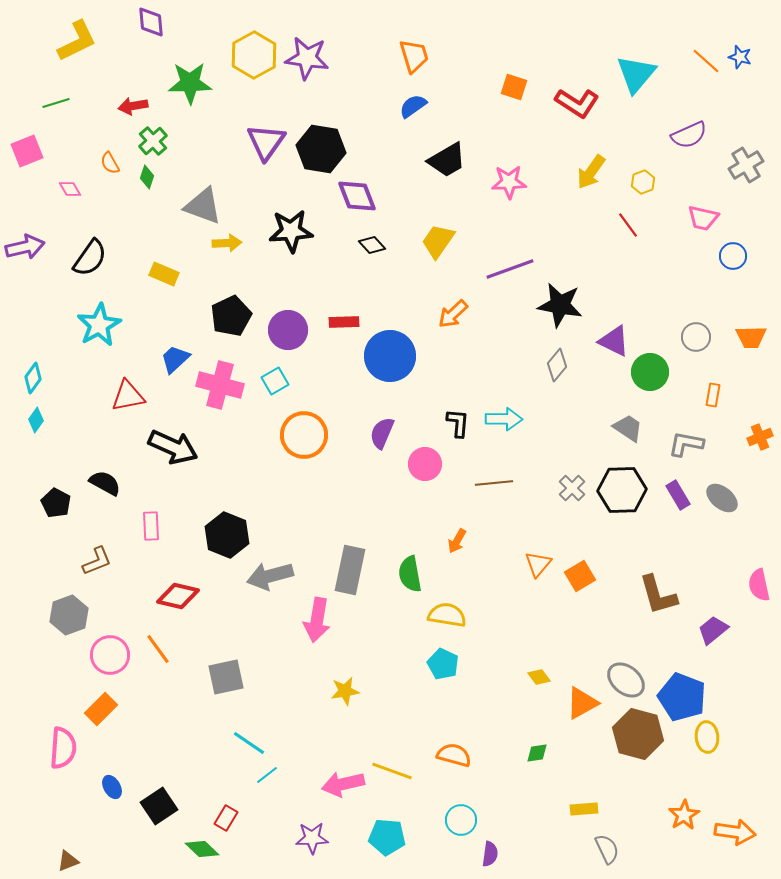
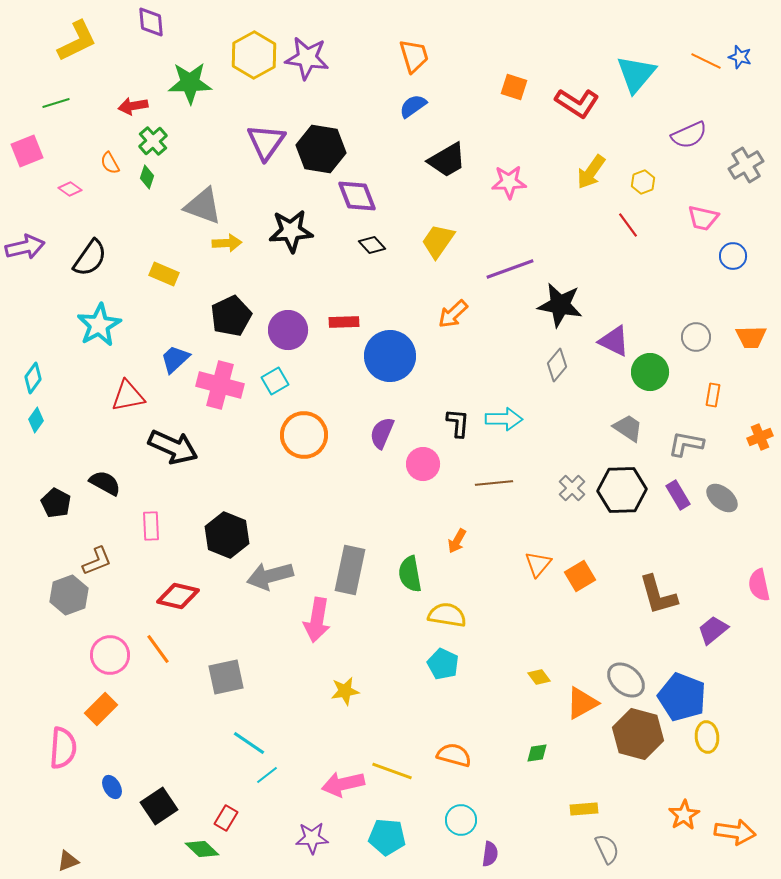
orange line at (706, 61): rotated 16 degrees counterclockwise
pink diamond at (70, 189): rotated 25 degrees counterclockwise
pink circle at (425, 464): moved 2 px left
gray hexagon at (69, 615): moved 20 px up
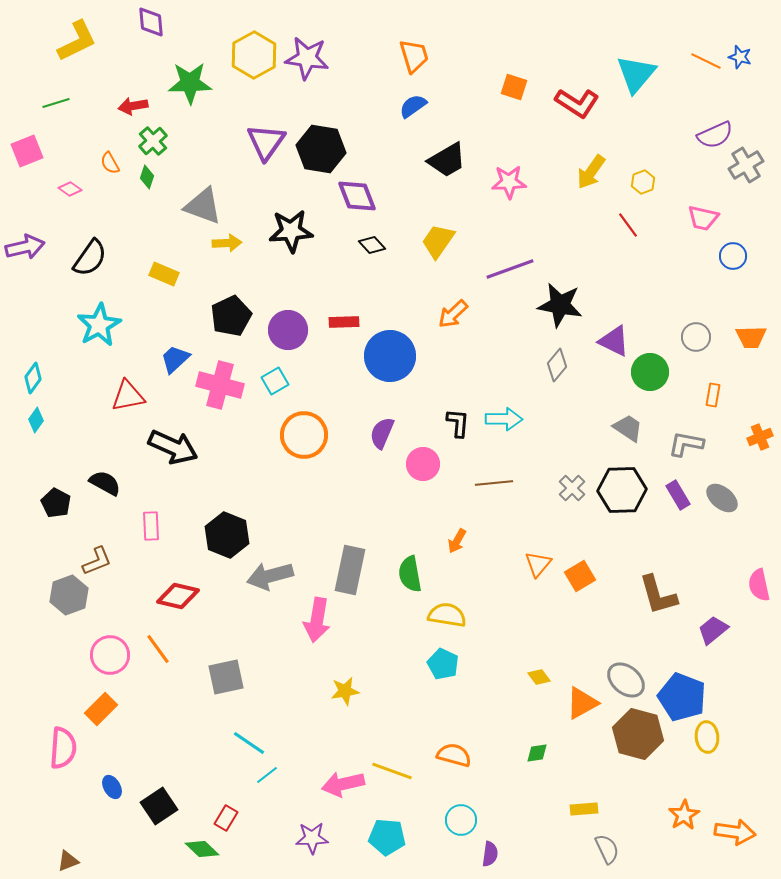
purple semicircle at (689, 135): moved 26 px right
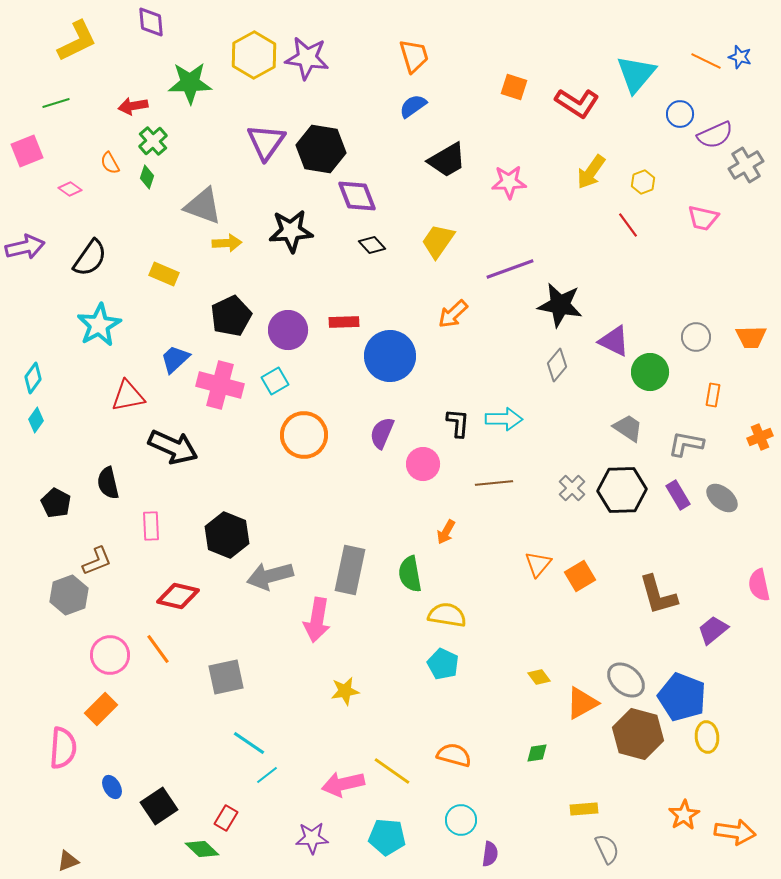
blue circle at (733, 256): moved 53 px left, 142 px up
black semicircle at (105, 483): moved 3 px right; rotated 132 degrees counterclockwise
orange arrow at (457, 541): moved 11 px left, 9 px up
yellow line at (392, 771): rotated 15 degrees clockwise
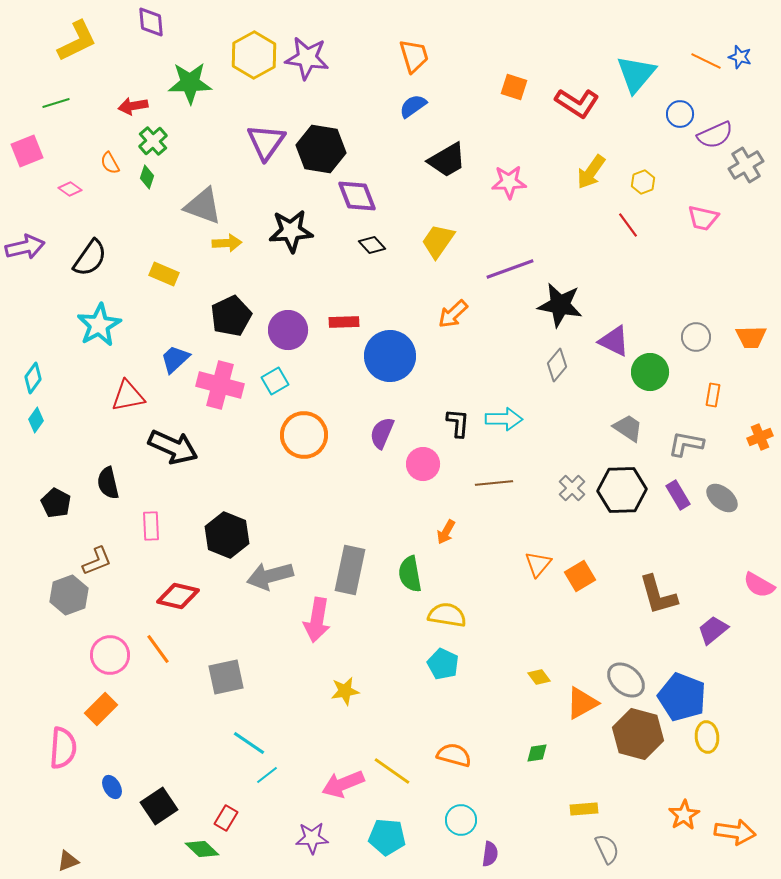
pink semicircle at (759, 585): rotated 48 degrees counterclockwise
pink arrow at (343, 784): rotated 9 degrees counterclockwise
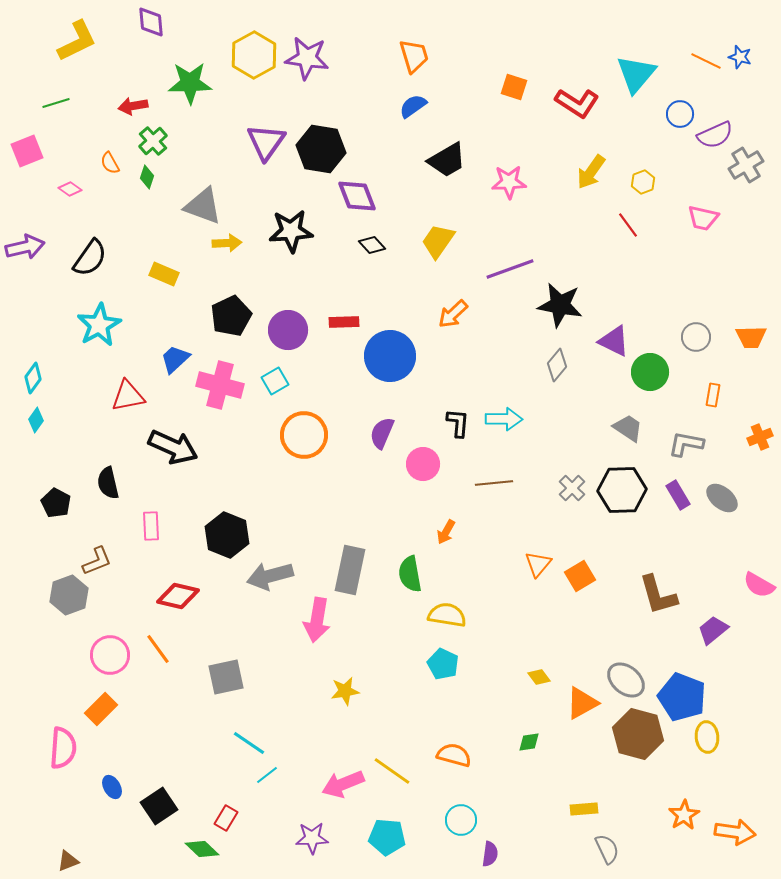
green diamond at (537, 753): moved 8 px left, 11 px up
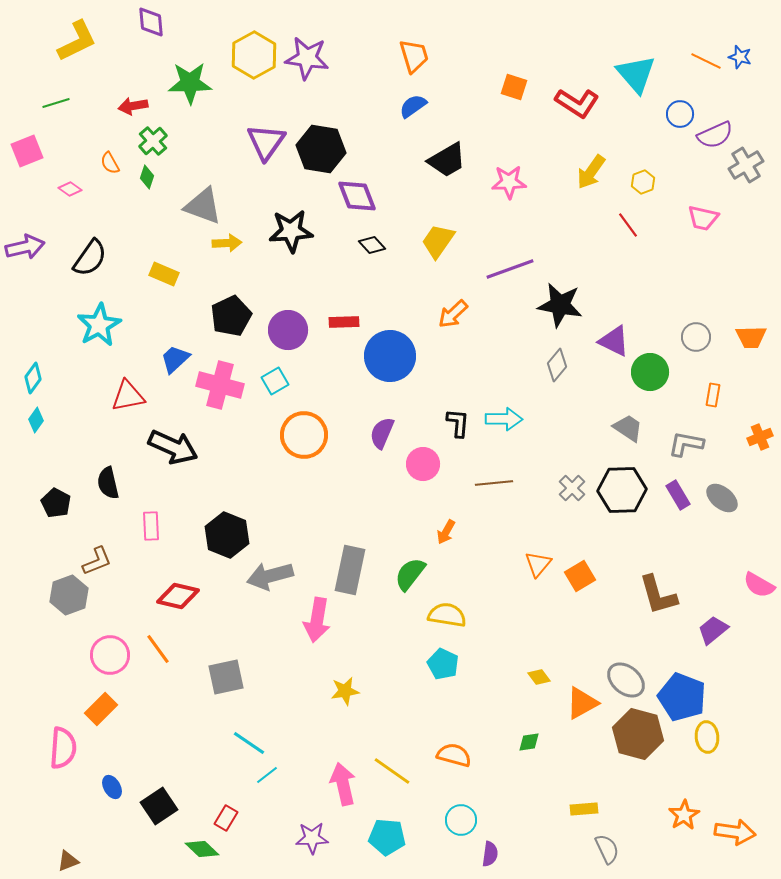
cyan triangle at (636, 74): rotated 21 degrees counterclockwise
green semicircle at (410, 574): rotated 48 degrees clockwise
pink arrow at (343, 784): rotated 99 degrees clockwise
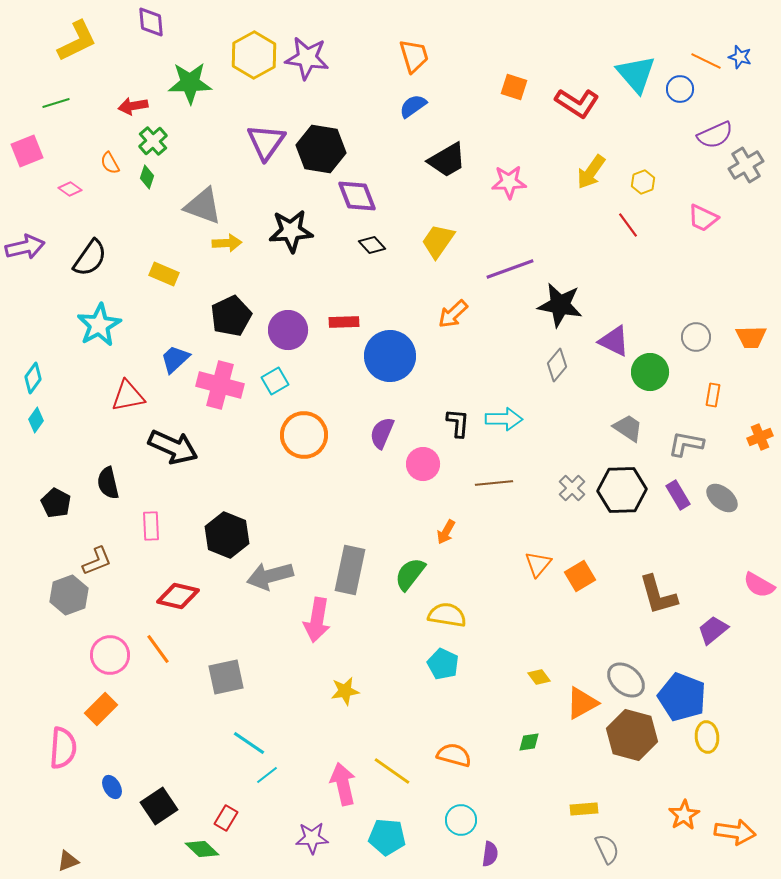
blue circle at (680, 114): moved 25 px up
pink trapezoid at (703, 218): rotated 12 degrees clockwise
brown hexagon at (638, 734): moved 6 px left, 1 px down
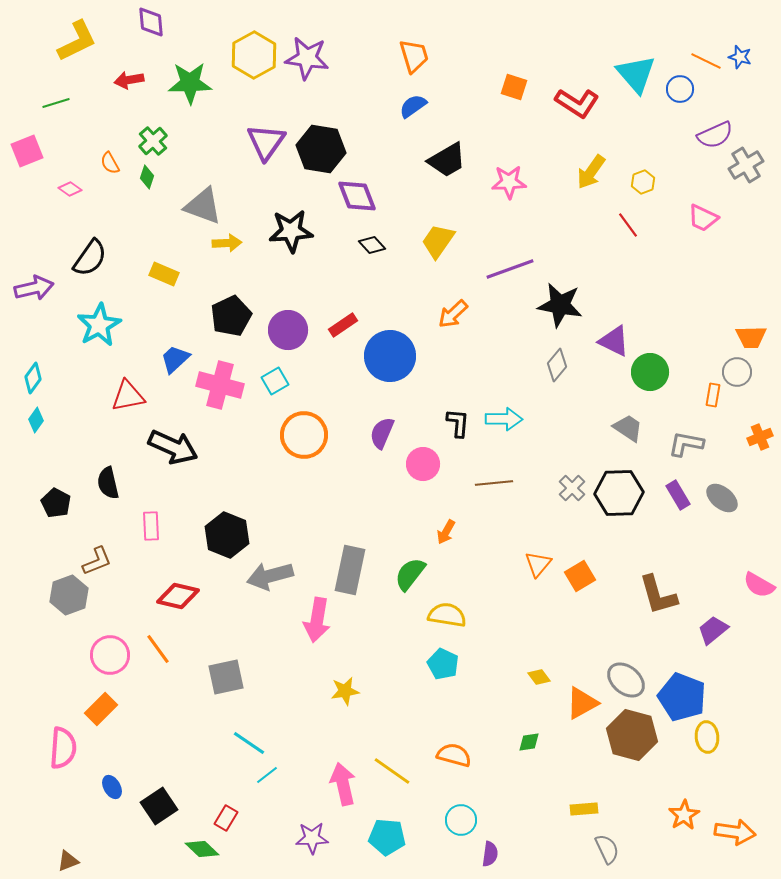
red arrow at (133, 106): moved 4 px left, 26 px up
purple arrow at (25, 247): moved 9 px right, 41 px down
red rectangle at (344, 322): moved 1 px left, 3 px down; rotated 32 degrees counterclockwise
gray circle at (696, 337): moved 41 px right, 35 px down
black hexagon at (622, 490): moved 3 px left, 3 px down
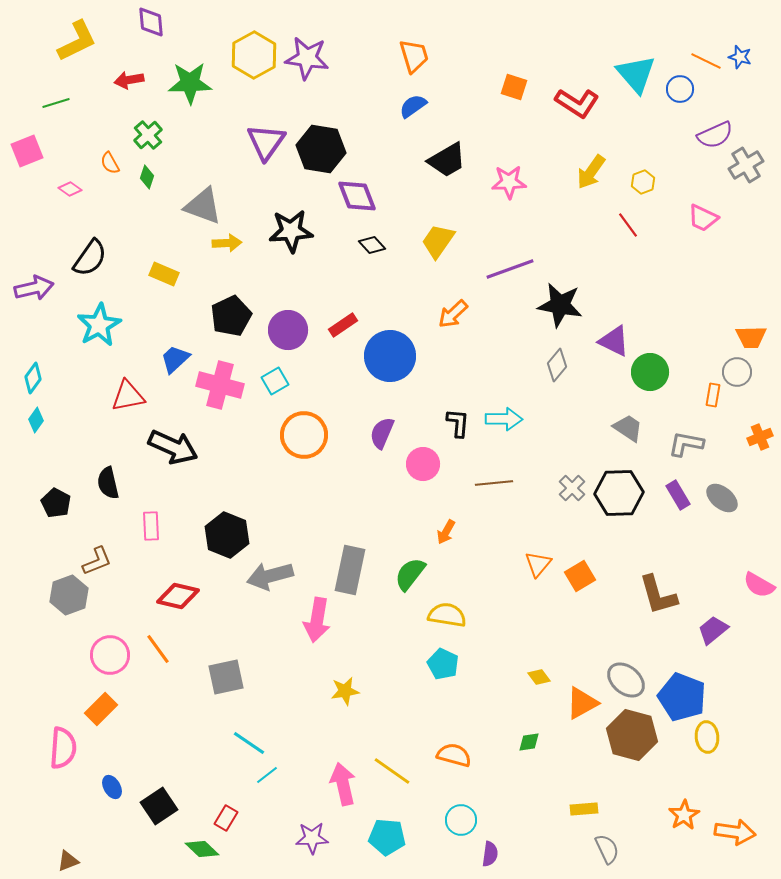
green cross at (153, 141): moved 5 px left, 6 px up
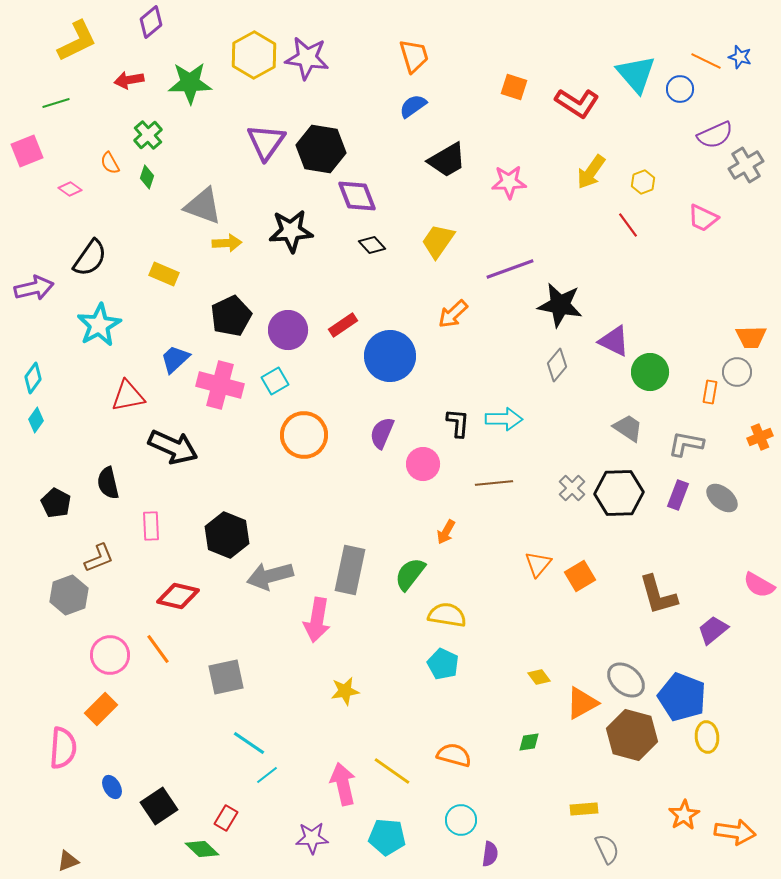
purple diamond at (151, 22): rotated 56 degrees clockwise
orange rectangle at (713, 395): moved 3 px left, 3 px up
purple rectangle at (678, 495): rotated 52 degrees clockwise
brown L-shape at (97, 561): moved 2 px right, 3 px up
